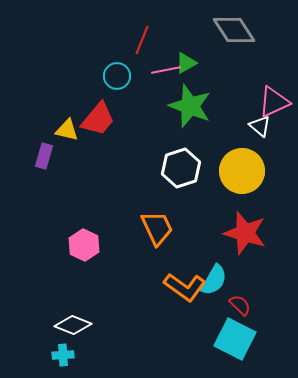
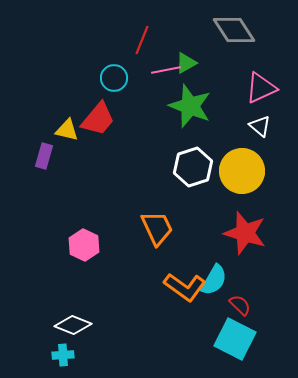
cyan circle: moved 3 px left, 2 px down
pink triangle: moved 13 px left, 14 px up
white hexagon: moved 12 px right, 1 px up
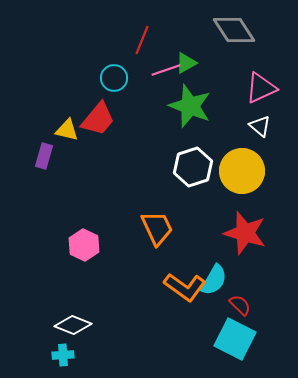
pink line: rotated 8 degrees counterclockwise
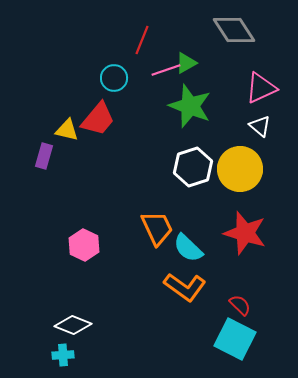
yellow circle: moved 2 px left, 2 px up
cyan semicircle: moved 26 px left, 32 px up; rotated 104 degrees clockwise
